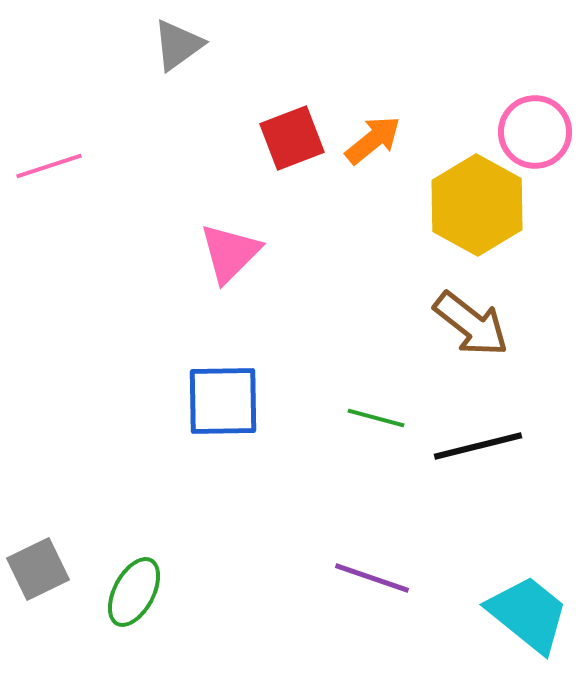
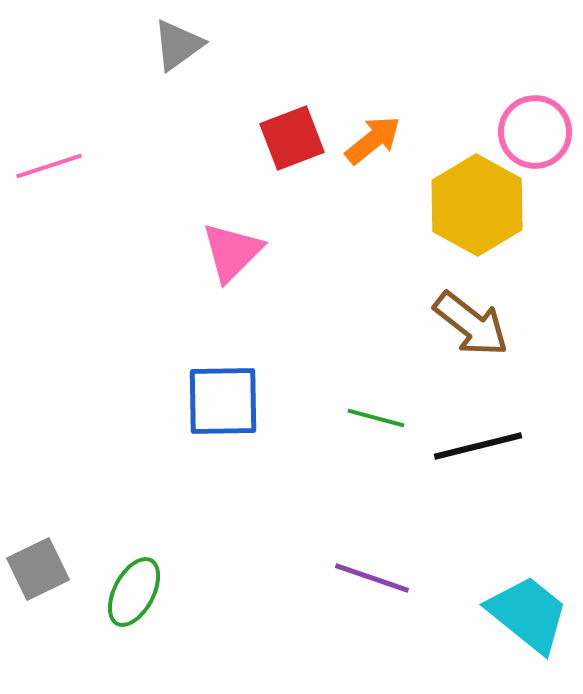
pink triangle: moved 2 px right, 1 px up
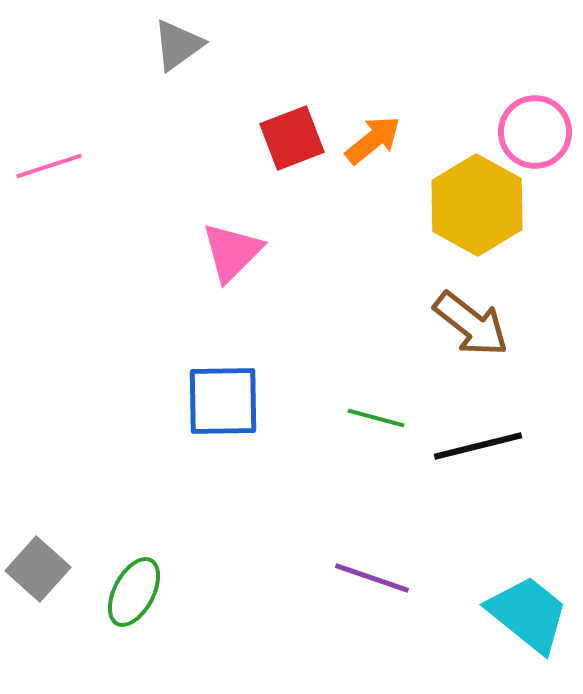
gray square: rotated 22 degrees counterclockwise
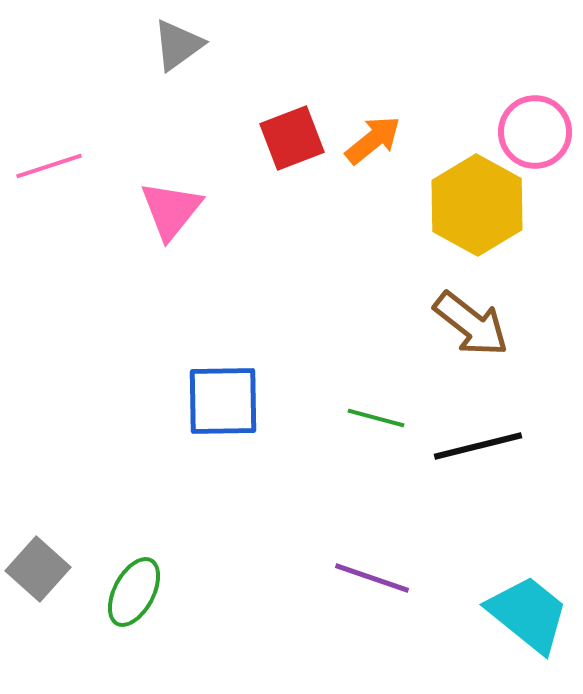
pink triangle: moved 61 px left, 42 px up; rotated 6 degrees counterclockwise
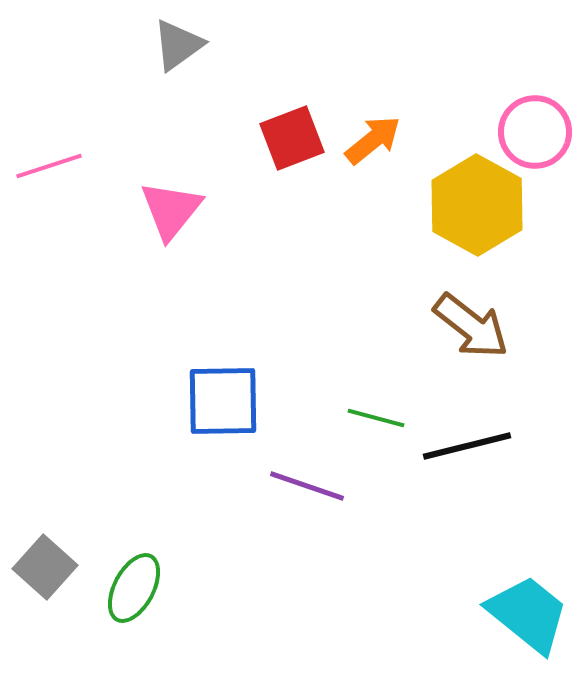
brown arrow: moved 2 px down
black line: moved 11 px left
gray square: moved 7 px right, 2 px up
purple line: moved 65 px left, 92 px up
green ellipse: moved 4 px up
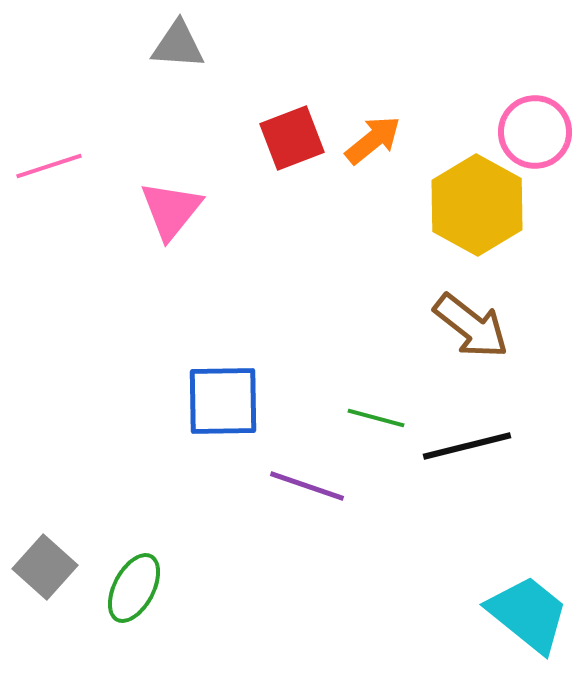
gray triangle: rotated 40 degrees clockwise
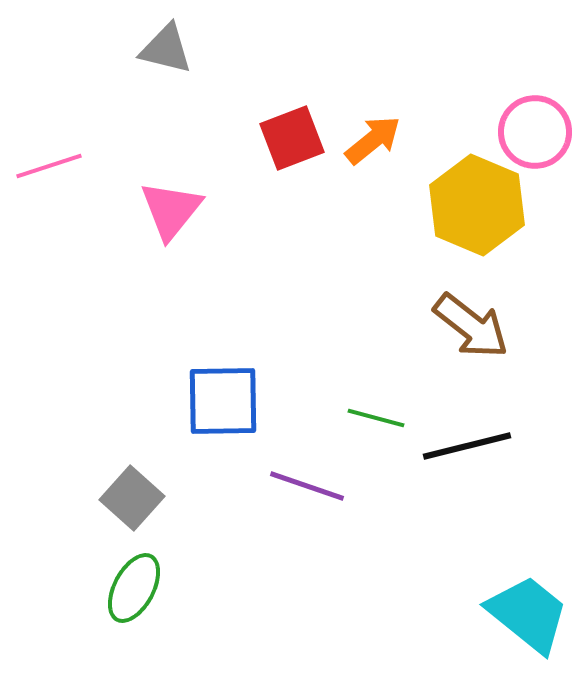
gray triangle: moved 12 px left, 4 px down; rotated 10 degrees clockwise
yellow hexagon: rotated 6 degrees counterclockwise
gray square: moved 87 px right, 69 px up
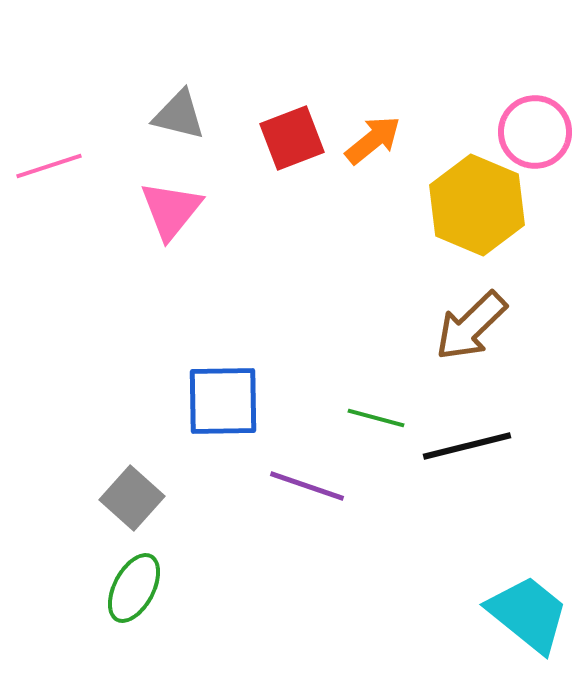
gray triangle: moved 13 px right, 66 px down
brown arrow: rotated 98 degrees clockwise
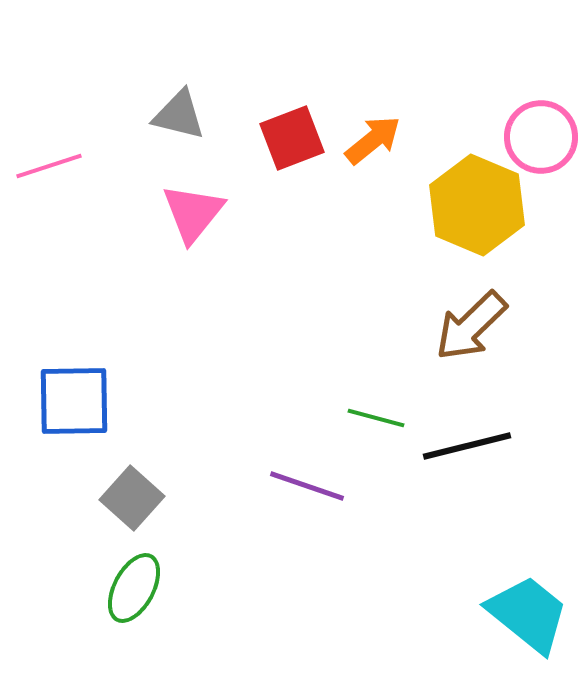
pink circle: moved 6 px right, 5 px down
pink triangle: moved 22 px right, 3 px down
blue square: moved 149 px left
